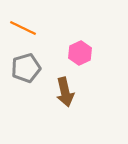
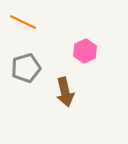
orange line: moved 6 px up
pink hexagon: moved 5 px right, 2 px up
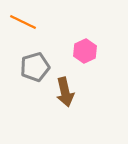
gray pentagon: moved 9 px right, 1 px up
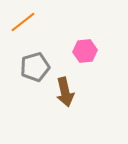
orange line: rotated 64 degrees counterclockwise
pink hexagon: rotated 20 degrees clockwise
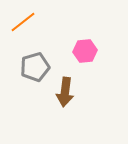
brown arrow: rotated 20 degrees clockwise
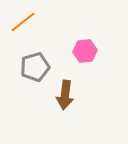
brown arrow: moved 3 px down
